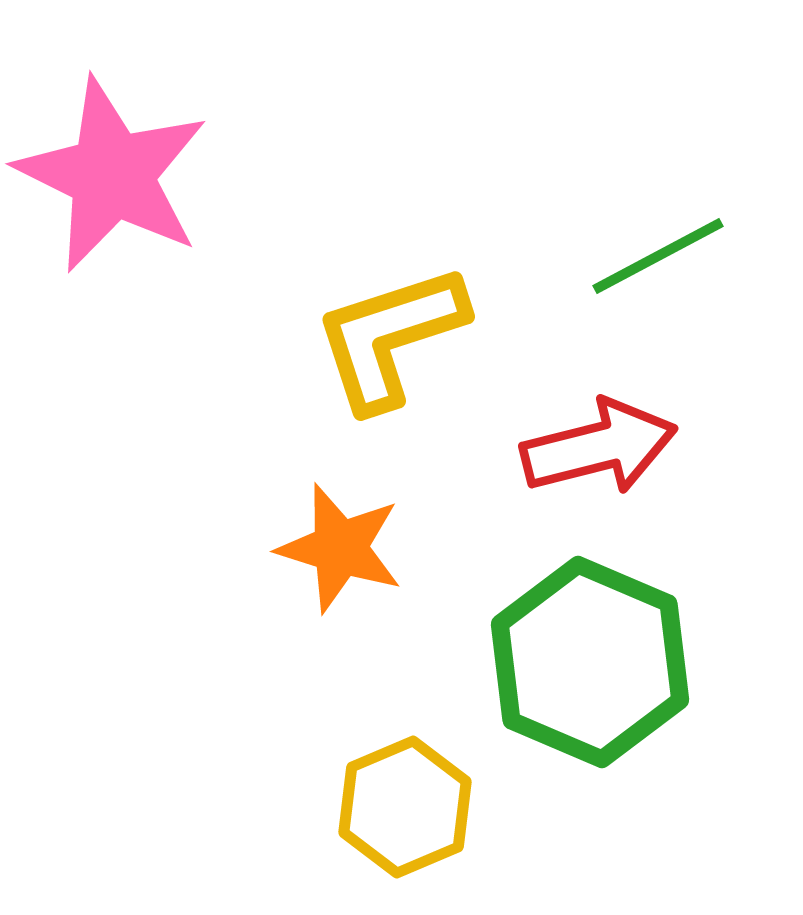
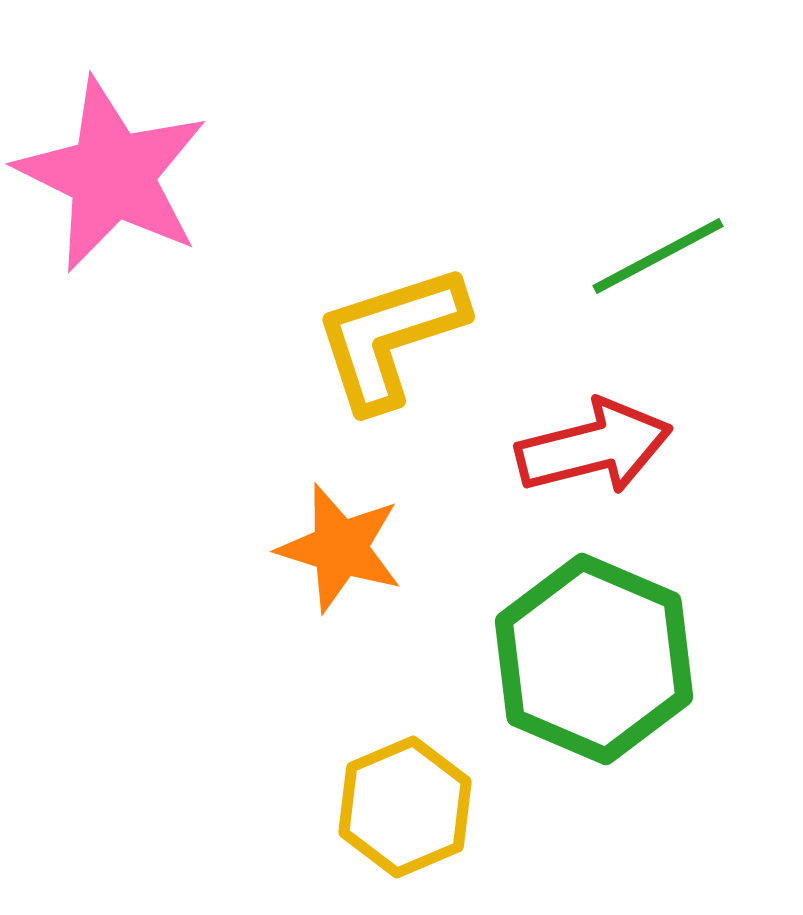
red arrow: moved 5 px left
green hexagon: moved 4 px right, 3 px up
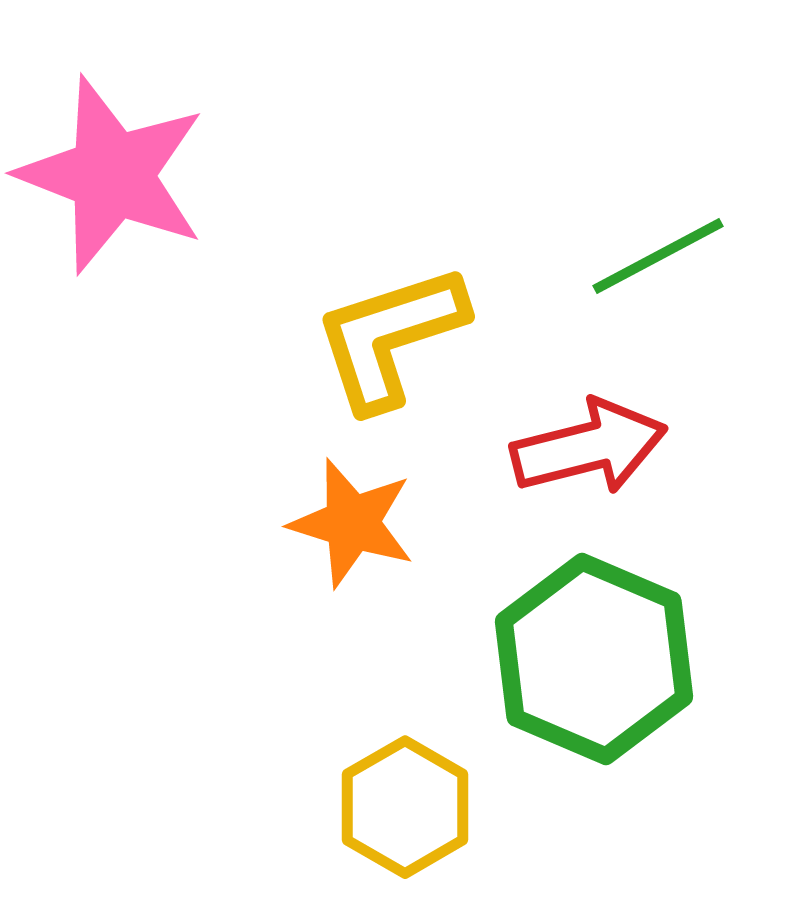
pink star: rotated 5 degrees counterclockwise
red arrow: moved 5 px left
orange star: moved 12 px right, 25 px up
yellow hexagon: rotated 7 degrees counterclockwise
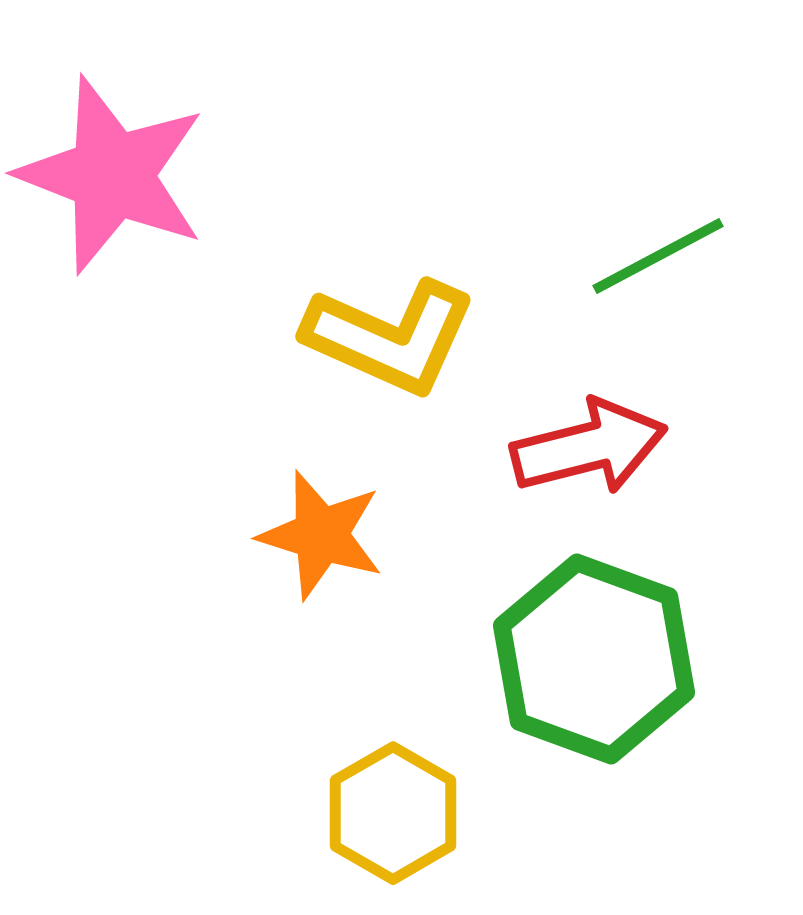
yellow L-shape: rotated 138 degrees counterclockwise
orange star: moved 31 px left, 12 px down
green hexagon: rotated 3 degrees counterclockwise
yellow hexagon: moved 12 px left, 6 px down
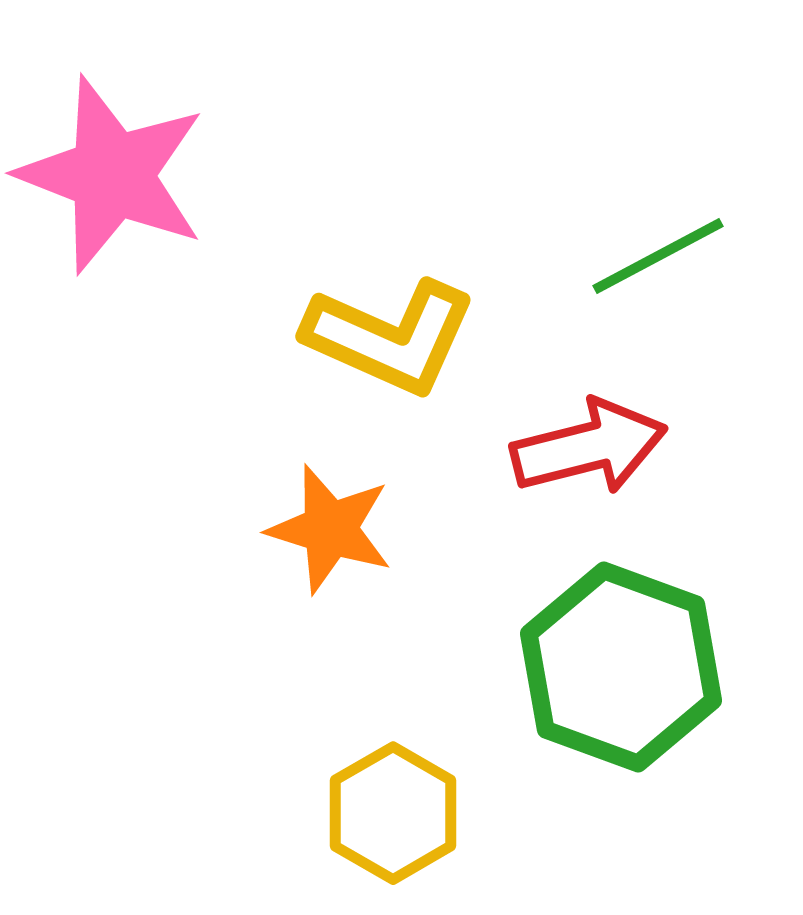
orange star: moved 9 px right, 6 px up
green hexagon: moved 27 px right, 8 px down
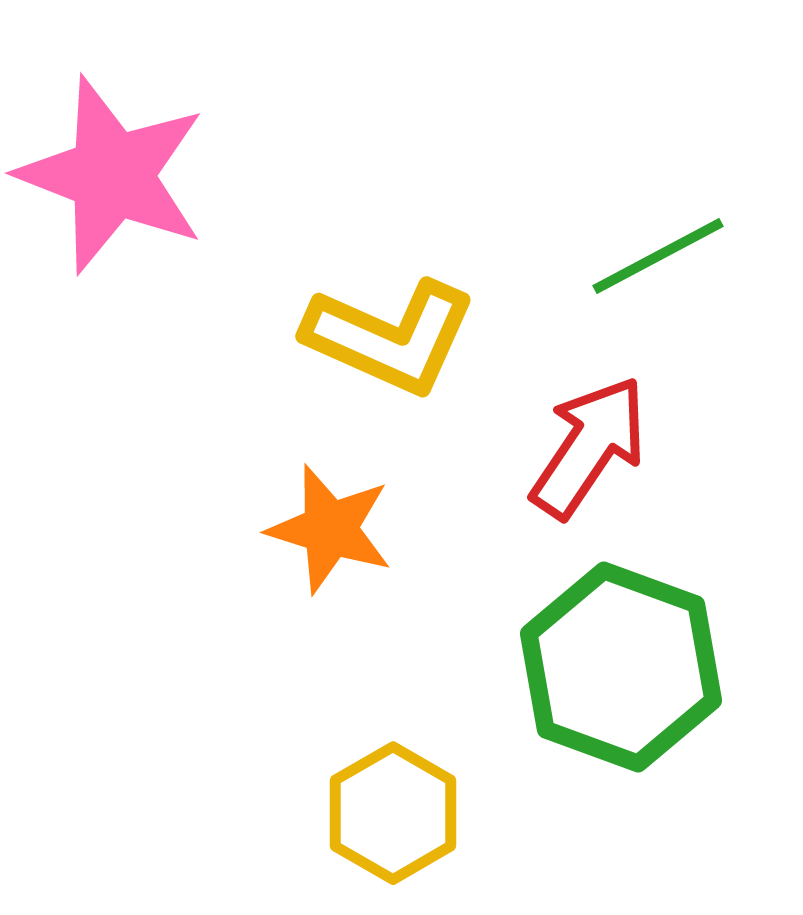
red arrow: rotated 42 degrees counterclockwise
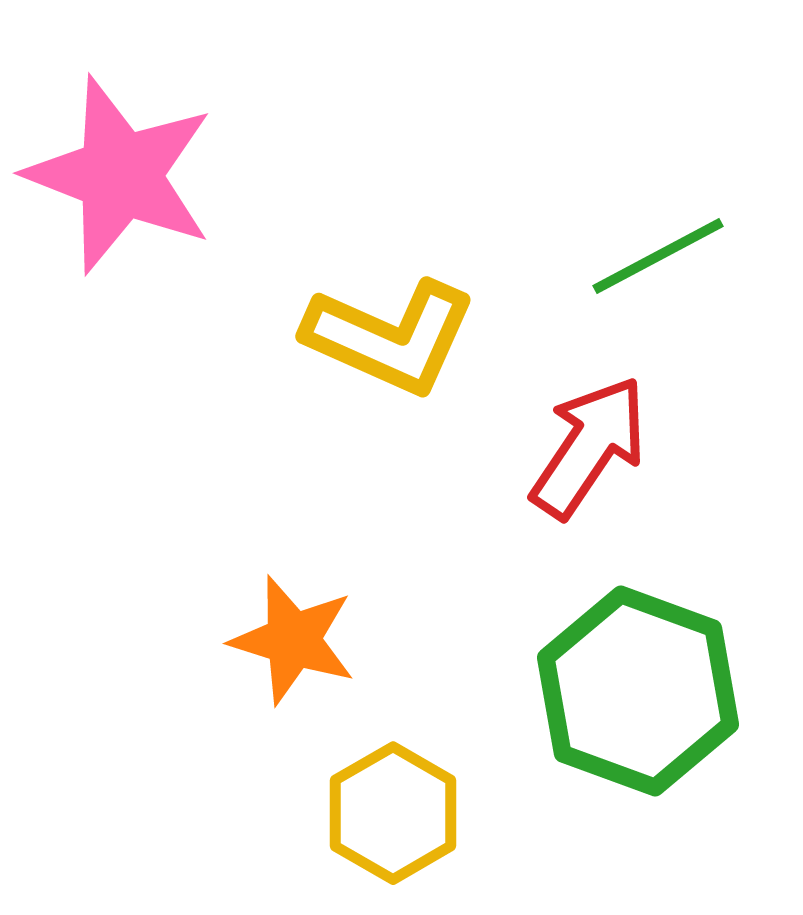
pink star: moved 8 px right
orange star: moved 37 px left, 111 px down
green hexagon: moved 17 px right, 24 px down
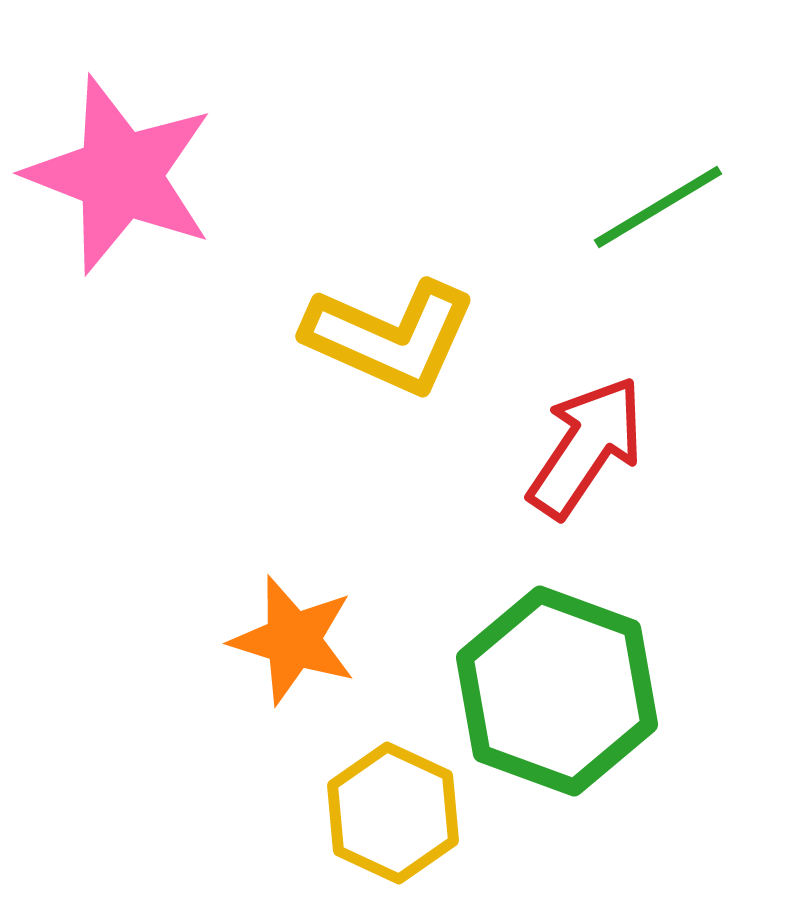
green line: moved 49 px up; rotated 3 degrees counterclockwise
red arrow: moved 3 px left
green hexagon: moved 81 px left
yellow hexagon: rotated 5 degrees counterclockwise
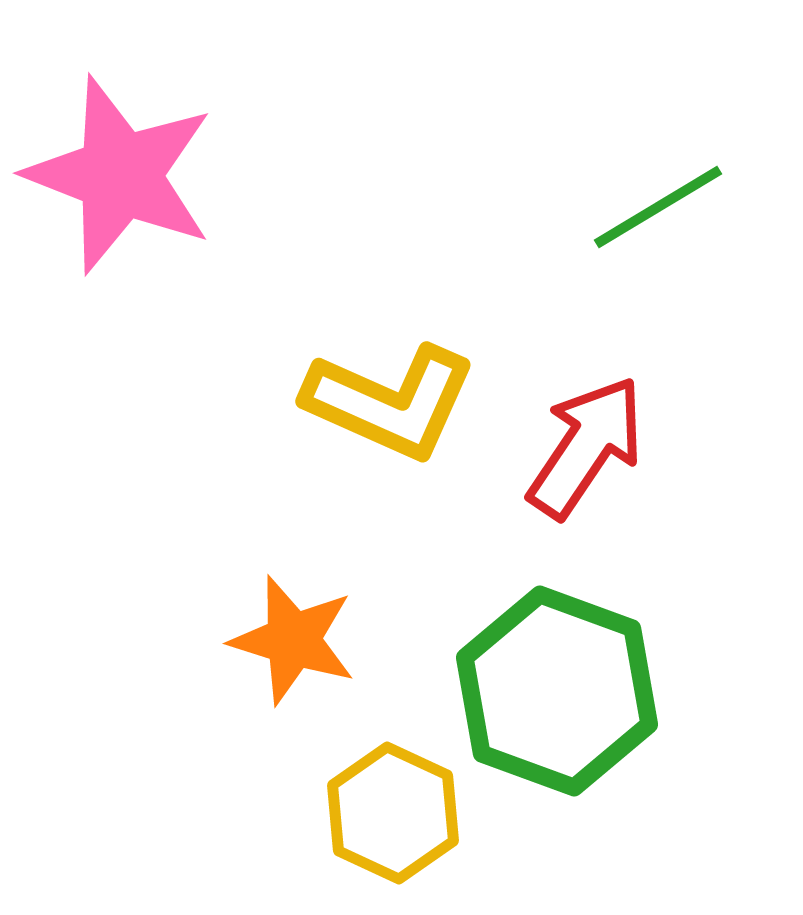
yellow L-shape: moved 65 px down
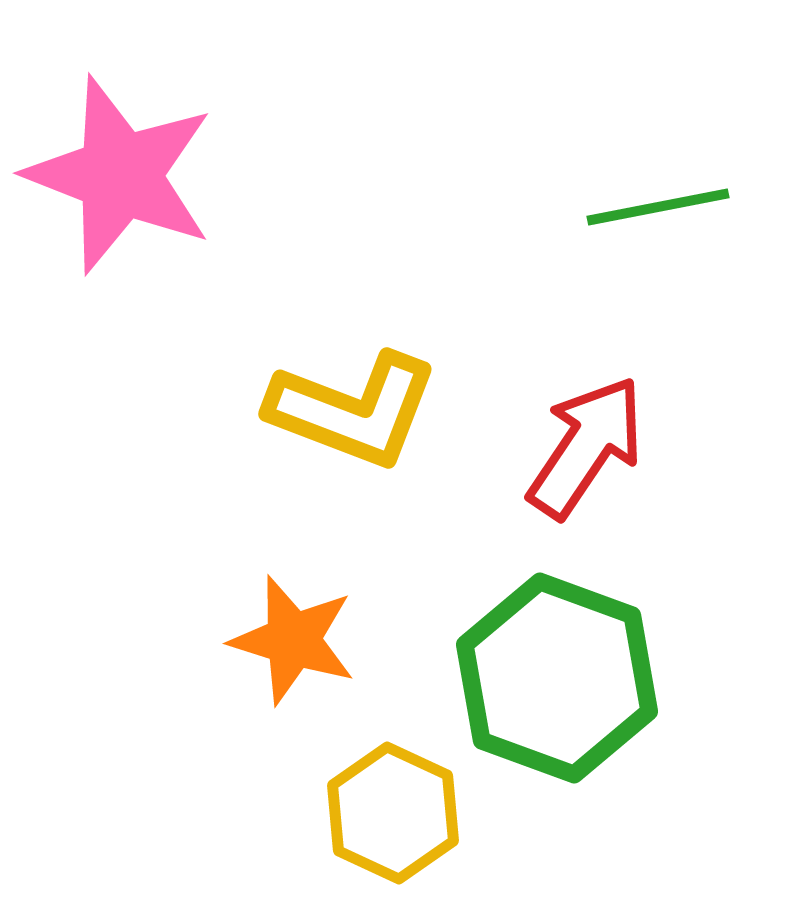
green line: rotated 20 degrees clockwise
yellow L-shape: moved 37 px left, 8 px down; rotated 3 degrees counterclockwise
green hexagon: moved 13 px up
